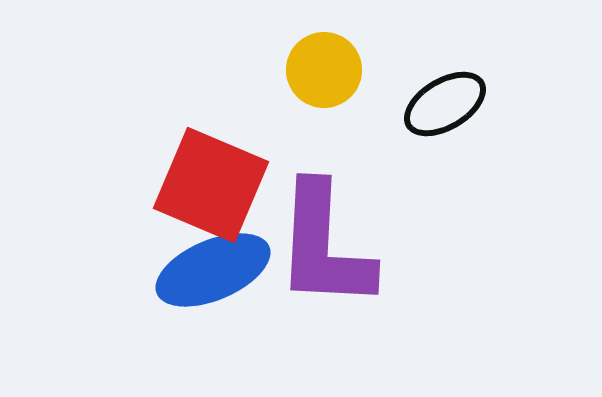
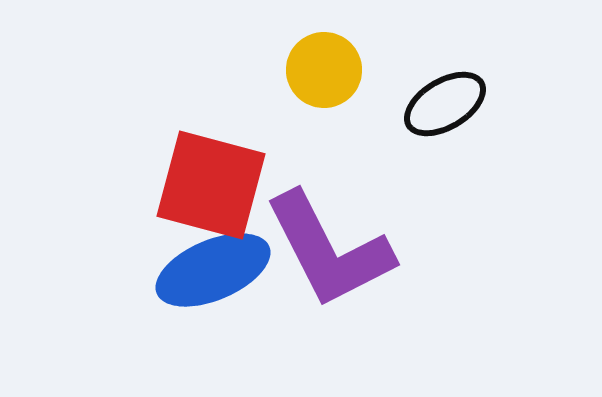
red square: rotated 8 degrees counterclockwise
purple L-shape: moved 5 px right, 4 px down; rotated 30 degrees counterclockwise
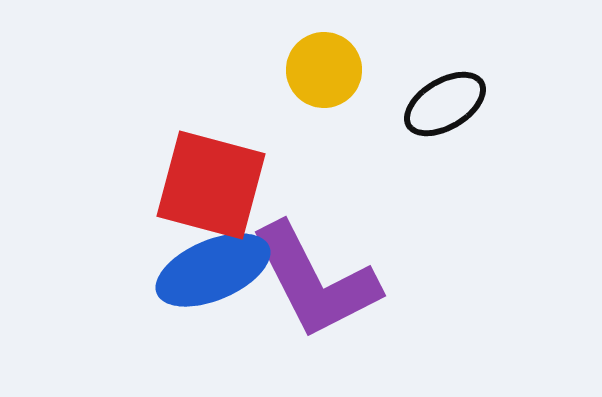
purple L-shape: moved 14 px left, 31 px down
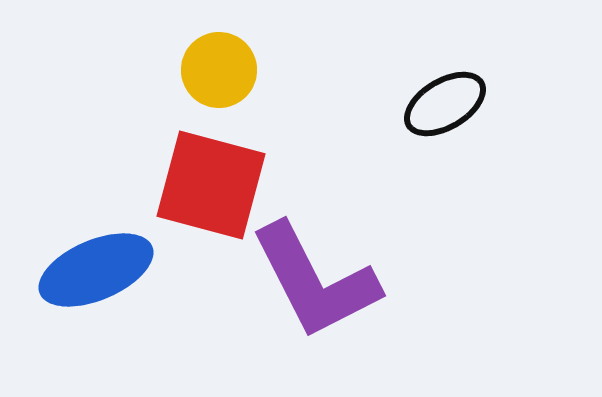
yellow circle: moved 105 px left
blue ellipse: moved 117 px left
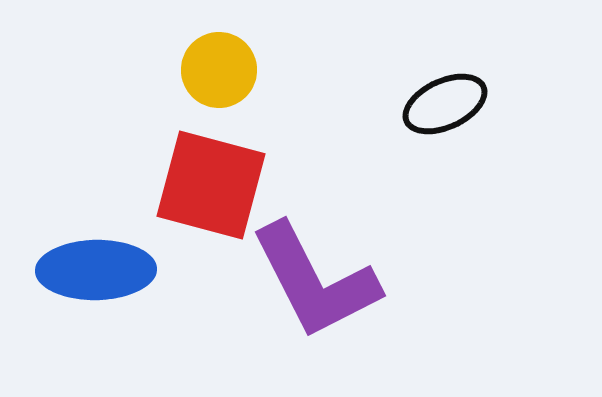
black ellipse: rotated 6 degrees clockwise
blue ellipse: rotated 22 degrees clockwise
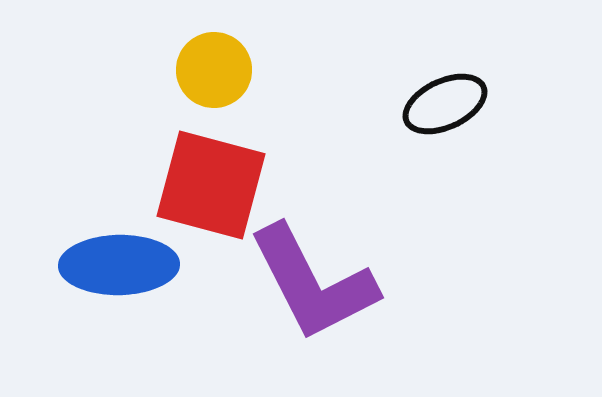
yellow circle: moved 5 px left
blue ellipse: moved 23 px right, 5 px up
purple L-shape: moved 2 px left, 2 px down
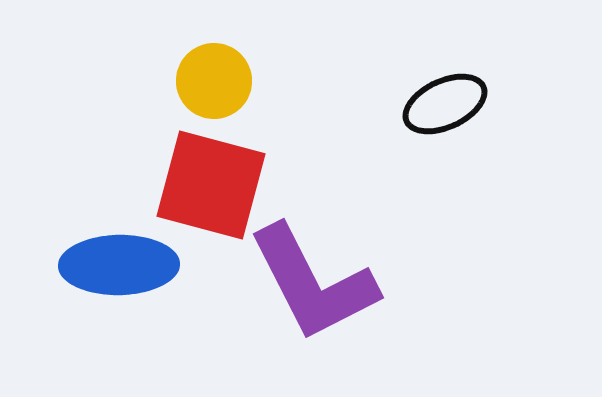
yellow circle: moved 11 px down
